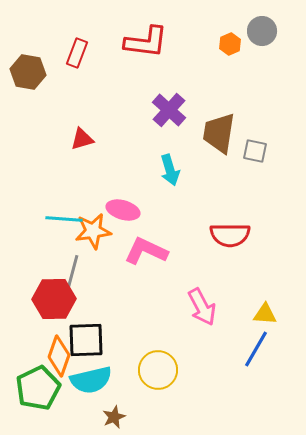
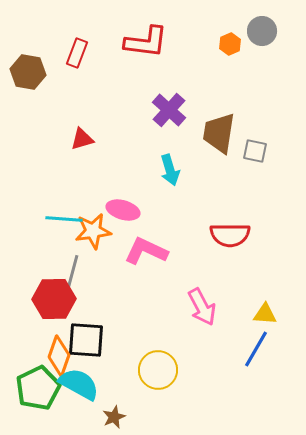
black square: rotated 6 degrees clockwise
cyan semicircle: moved 12 px left, 4 px down; rotated 138 degrees counterclockwise
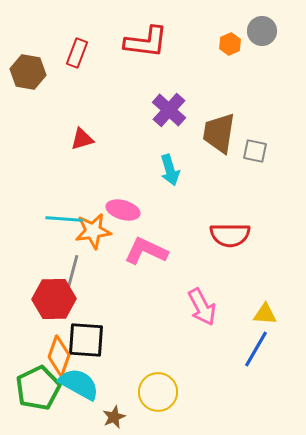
yellow circle: moved 22 px down
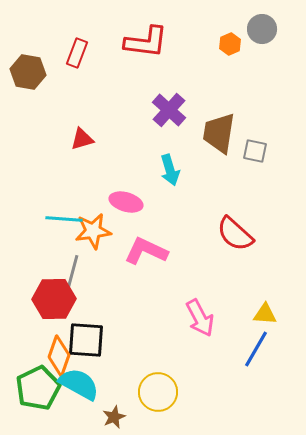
gray circle: moved 2 px up
pink ellipse: moved 3 px right, 8 px up
red semicircle: moved 5 px right, 1 px up; rotated 42 degrees clockwise
pink arrow: moved 2 px left, 11 px down
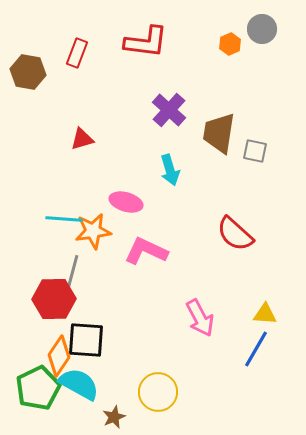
orange diamond: rotated 15 degrees clockwise
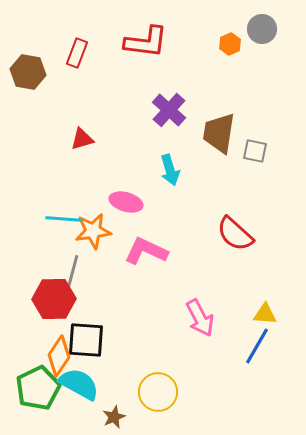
blue line: moved 1 px right, 3 px up
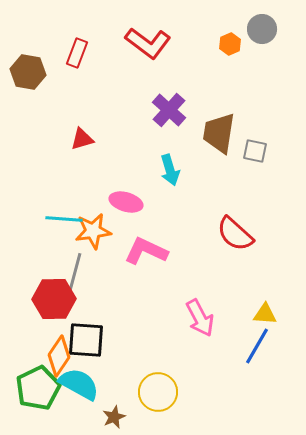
red L-shape: moved 2 px right, 1 px down; rotated 30 degrees clockwise
gray line: moved 3 px right, 2 px up
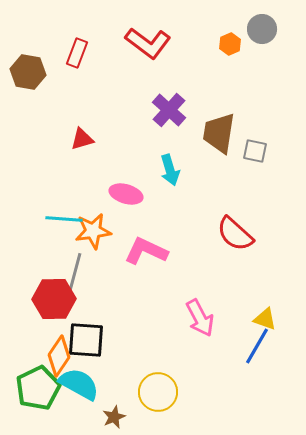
pink ellipse: moved 8 px up
yellow triangle: moved 5 px down; rotated 15 degrees clockwise
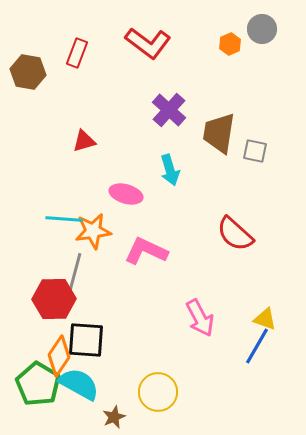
red triangle: moved 2 px right, 2 px down
green pentagon: moved 4 px up; rotated 15 degrees counterclockwise
